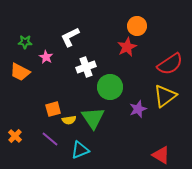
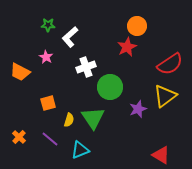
white L-shape: rotated 15 degrees counterclockwise
green star: moved 23 px right, 17 px up
orange square: moved 5 px left, 6 px up
yellow semicircle: rotated 64 degrees counterclockwise
orange cross: moved 4 px right, 1 px down
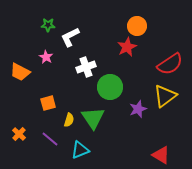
white L-shape: rotated 15 degrees clockwise
orange cross: moved 3 px up
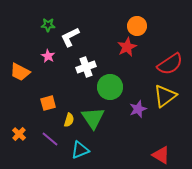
pink star: moved 2 px right, 1 px up
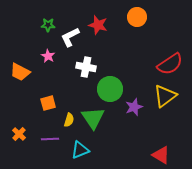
orange circle: moved 9 px up
red star: moved 29 px left, 22 px up; rotated 30 degrees counterclockwise
white cross: rotated 30 degrees clockwise
green circle: moved 2 px down
purple star: moved 4 px left, 2 px up
purple line: rotated 42 degrees counterclockwise
